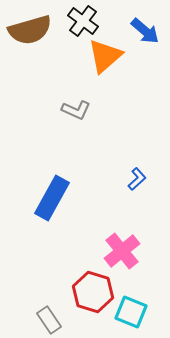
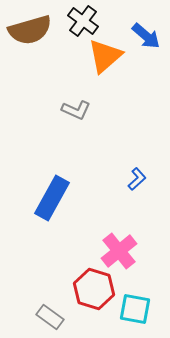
blue arrow: moved 1 px right, 5 px down
pink cross: moved 3 px left
red hexagon: moved 1 px right, 3 px up
cyan square: moved 4 px right, 3 px up; rotated 12 degrees counterclockwise
gray rectangle: moved 1 px right, 3 px up; rotated 20 degrees counterclockwise
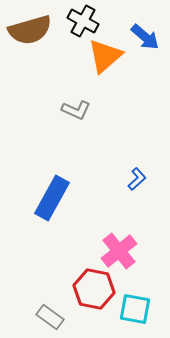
black cross: rotated 8 degrees counterclockwise
blue arrow: moved 1 px left, 1 px down
red hexagon: rotated 6 degrees counterclockwise
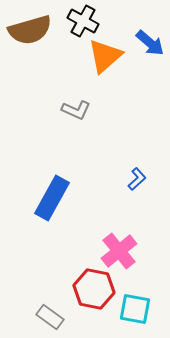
blue arrow: moved 5 px right, 6 px down
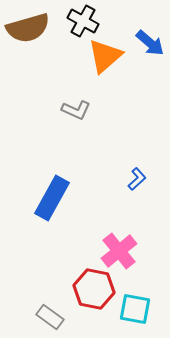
brown semicircle: moved 2 px left, 2 px up
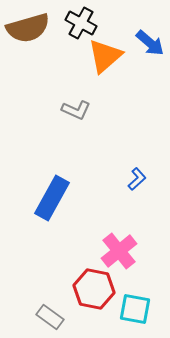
black cross: moved 2 px left, 2 px down
